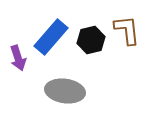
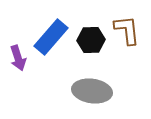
black hexagon: rotated 12 degrees clockwise
gray ellipse: moved 27 px right
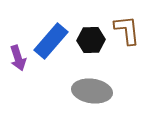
blue rectangle: moved 4 px down
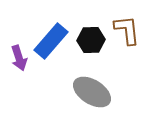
purple arrow: moved 1 px right
gray ellipse: moved 1 px down; rotated 24 degrees clockwise
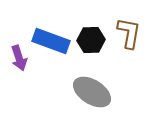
brown L-shape: moved 2 px right, 3 px down; rotated 16 degrees clockwise
blue rectangle: rotated 69 degrees clockwise
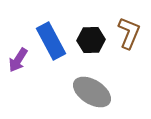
brown L-shape: rotated 12 degrees clockwise
blue rectangle: rotated 42 degrees clockwise
purple arrow: moved 1 px left, 2 px down; rotated 50 degrees clockwise
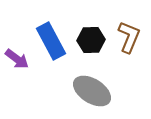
brown L-shape: moved 4 px down
purple arrow: moved 1 px left, 1 px up; rotated 85 degrees counterclockwise
gray ellipse: moved 1 px up
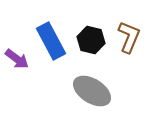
black hexagon: rotated 16 degrees clockwise
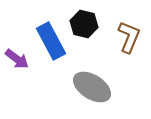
black hexagon: moved 7 px left, 16 px up
gray ellipse: moved 4 px up
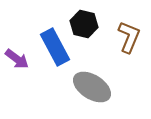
blue rectangle: moved 4 px right, 6 px down
